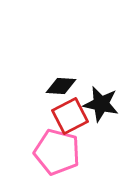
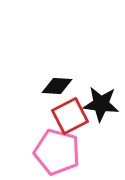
black diamond: moved 4 px left
black star: rotated 6 degrees counterclockwise
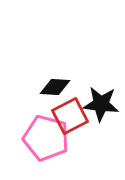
black diamond: moved 2 px left, 1 px down
pink pentagon: moved 11 px left, 14 px up
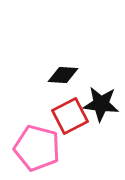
black diamond: moved 8 px right, 12 px up
pink pentagon: moved 9 px left, 10 px down
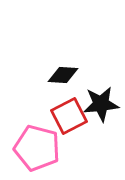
black star: rotated 12 degrees counterclockwise
red square: moved 1 px left
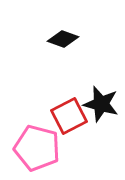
black diamond: moved 36 px up; rotated 16 degrees clockwise
black star: rotated 21 degrees clockwise
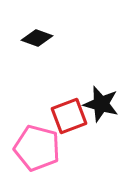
black diamond: moved 26 px left, 1 px up
red square: rotated 6 degrees clockwise
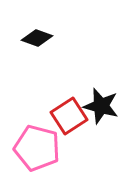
black star: moved 2 px down
red square: rotated 12 degrees counterclockwise
